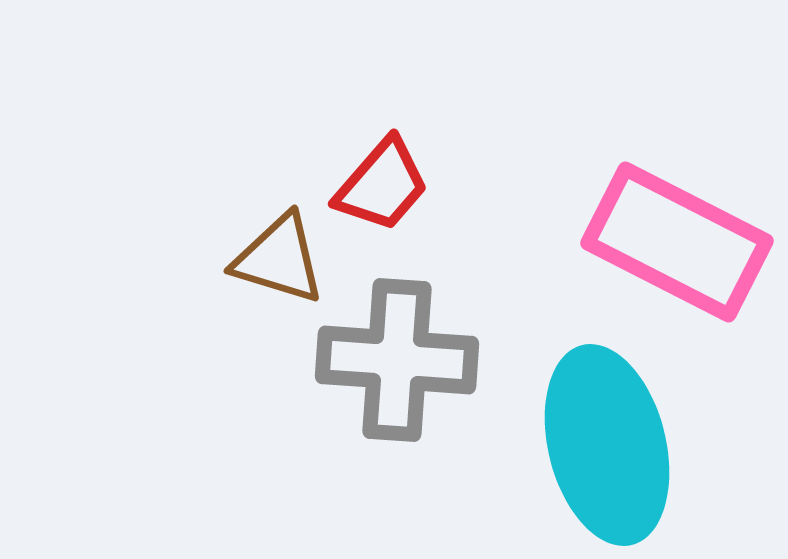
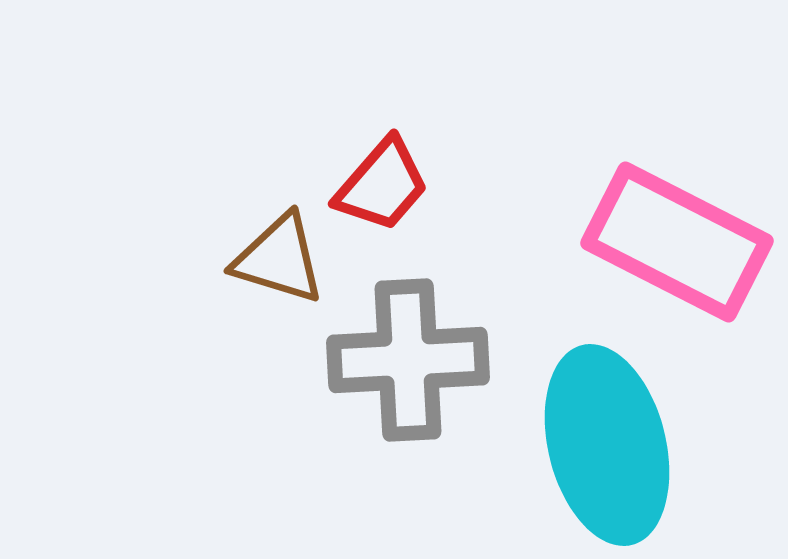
gray cross: moved 11 px right; rotated 7 degrees counterclockwise
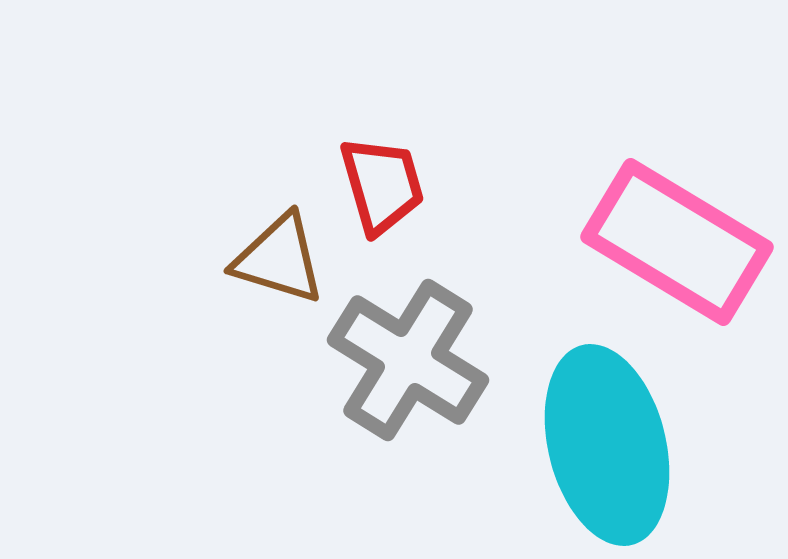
red trapezoid: rotated 57 degrees counterclockwise
pink rectangle: rotated 4 degrees clockwise
gray cross: rotated 35 degrees clockwise
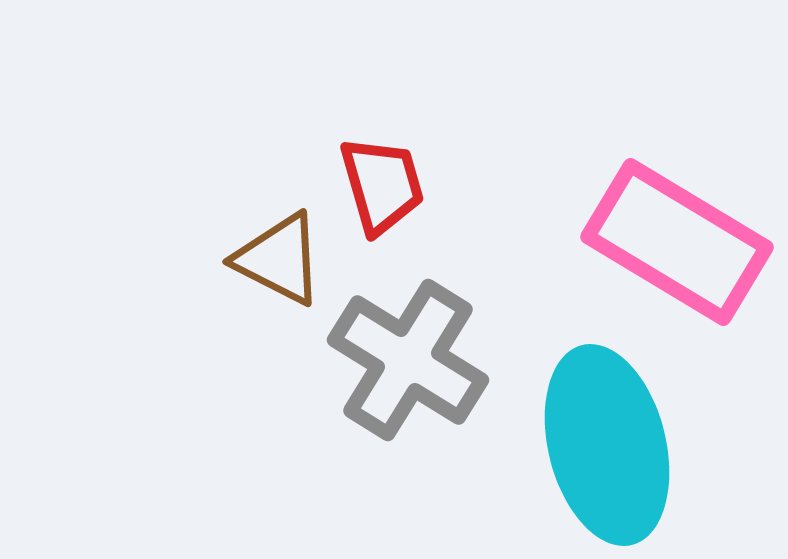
brown triangle: rotated 10 degrees clockwise
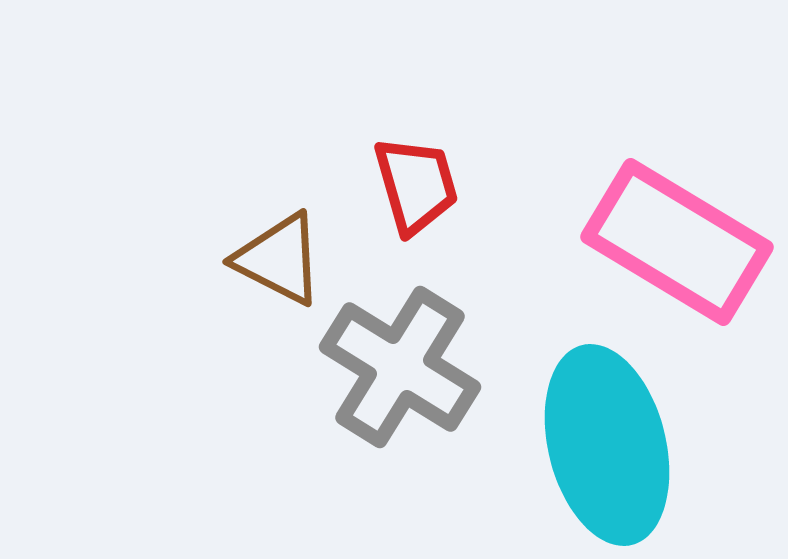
red trapezoid: moved 34 px right
gray cross: moved 8 px left, 7 px down
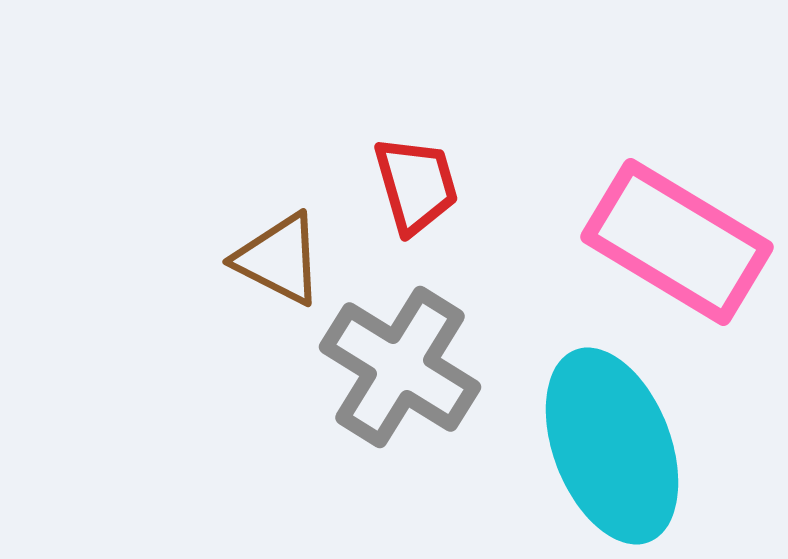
cyan ellipse: moved 5 px right, 1 px down; rotated 7 degrees counterclockwise
